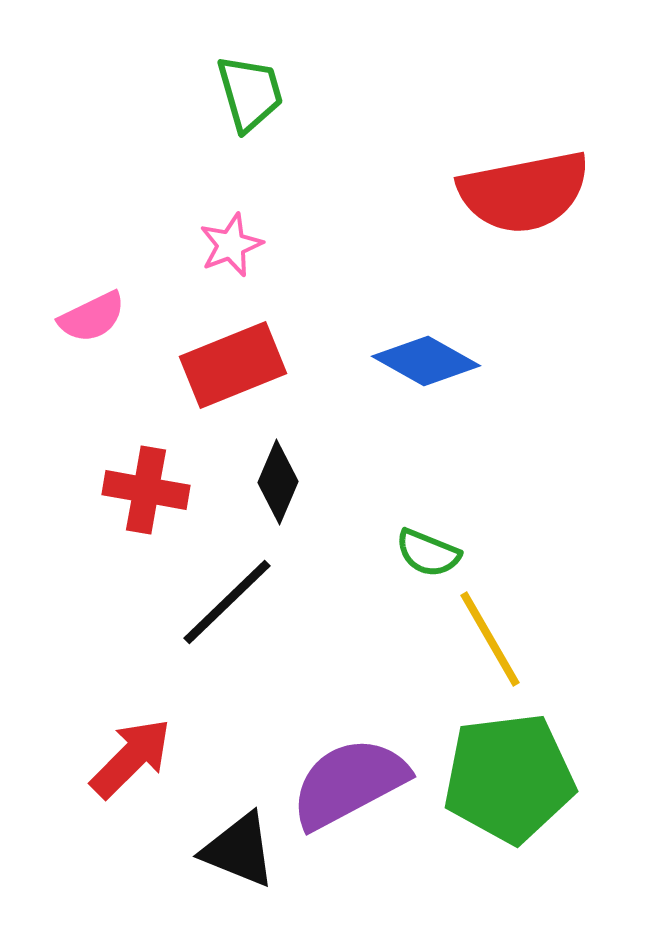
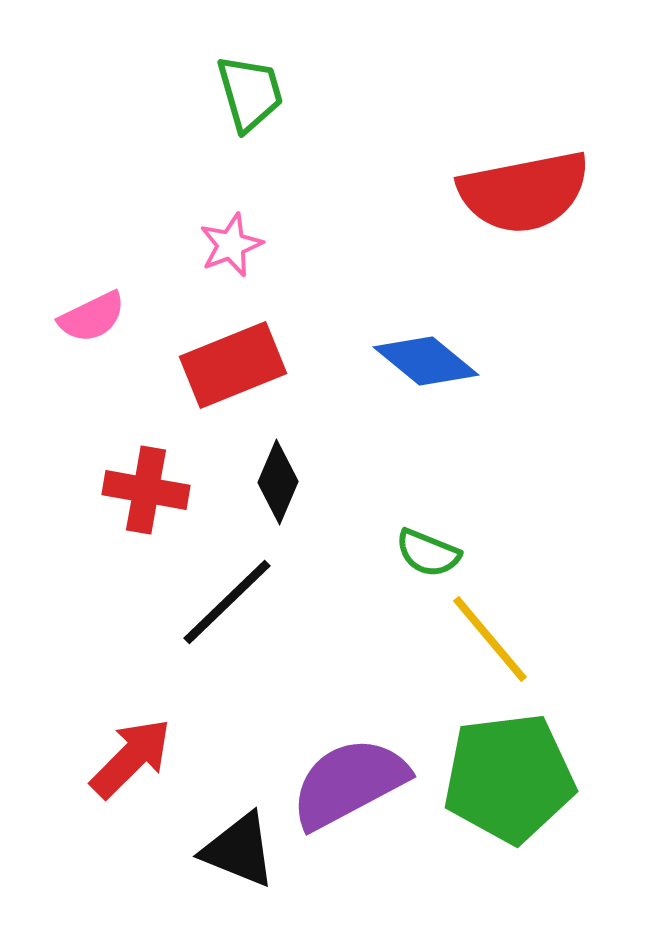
blue diamond: rotated 10 degrees clockwise
yellow line: rotated 10 degrees counterclockwise
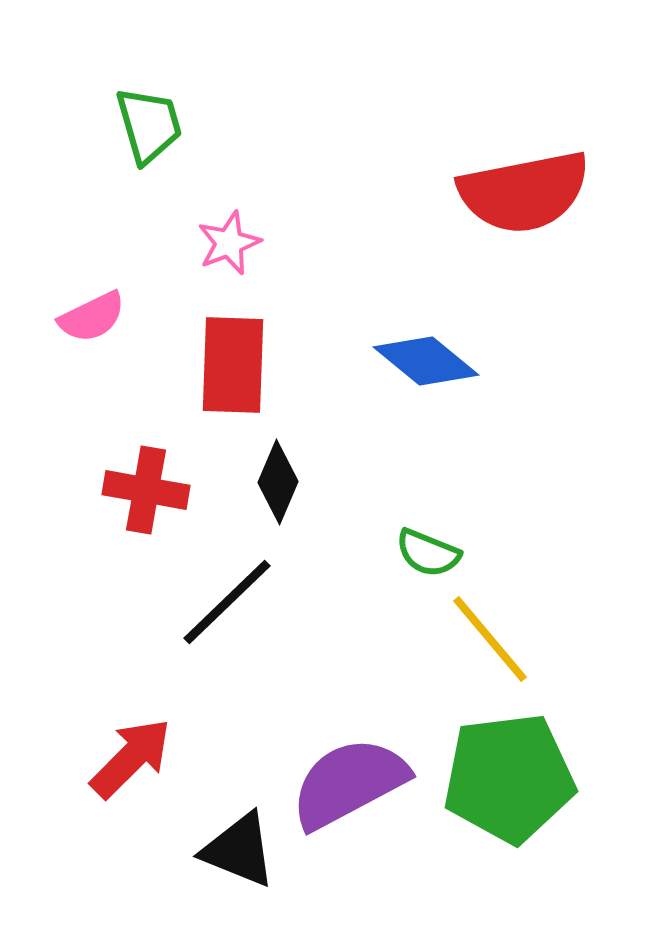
green trapezoid: moved 101 px left, 32 px down
pink star: moved 2 px left, 2 px up
red rectangle: rotated 66 degrees counterclockwise
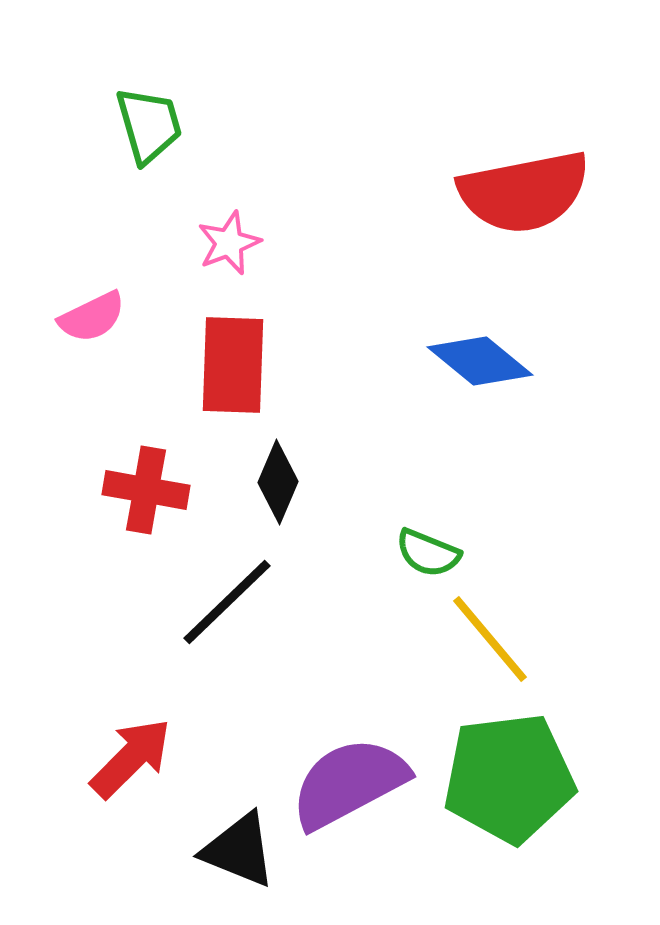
blue diamond: moved 54 px right
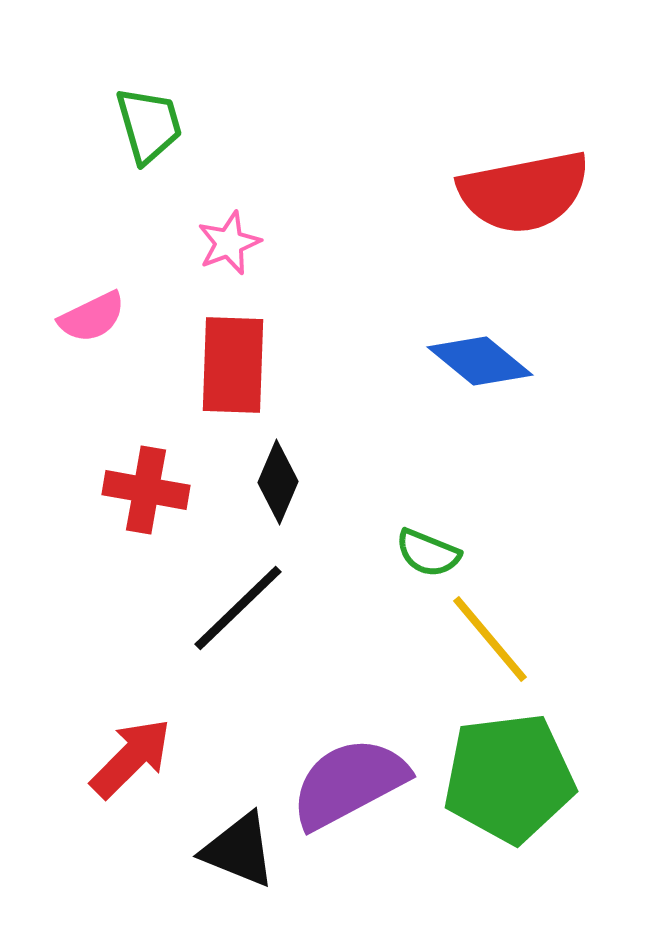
black line: moved 11 px right, 6 px down
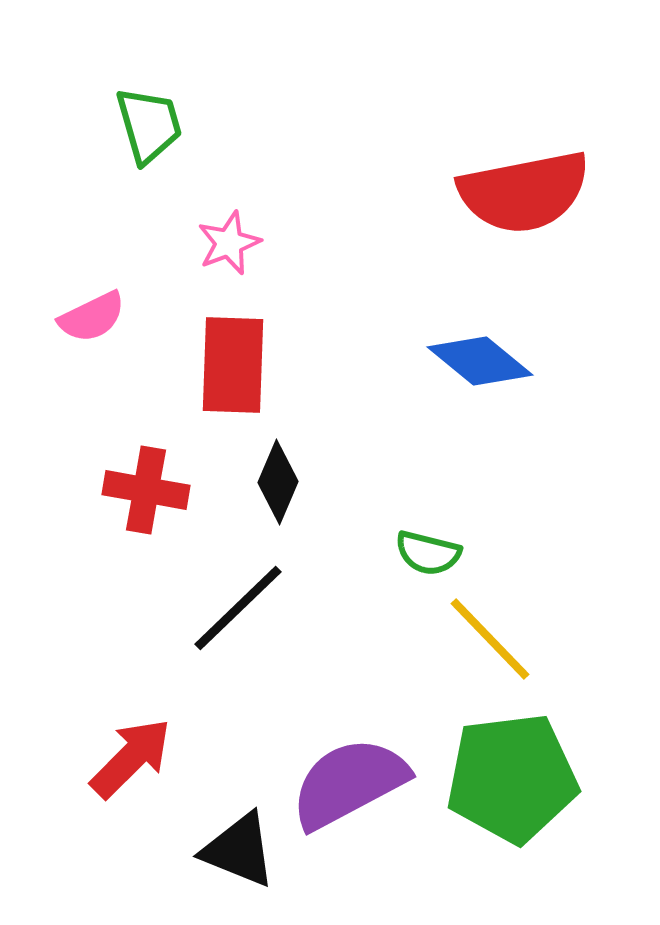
green semicircle: rotated 8 degrees counterclockwise
yellow line: rotated 4 degrees counterclockwise
green pentagon: moved 3 px right
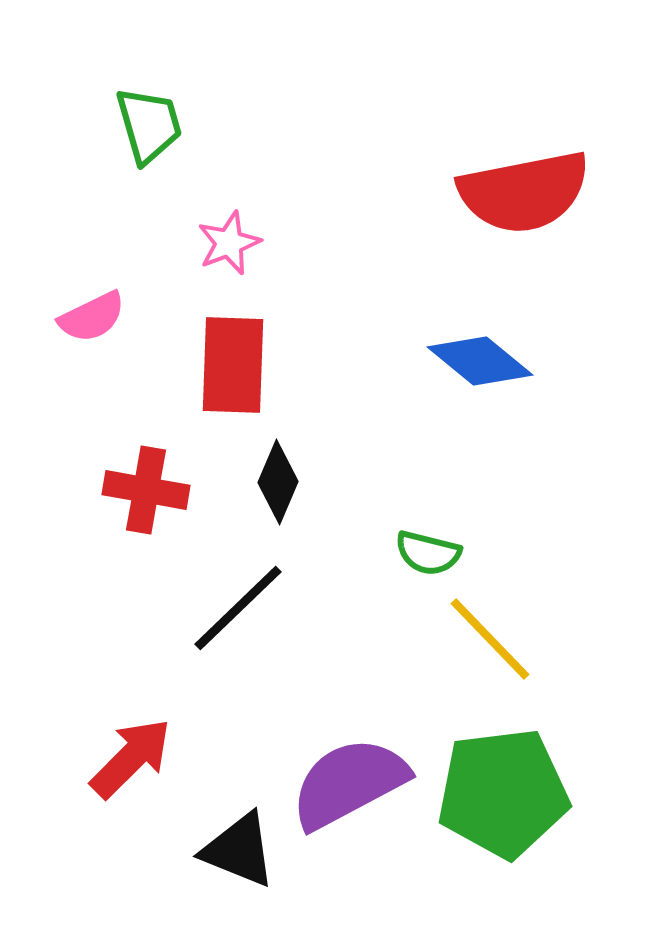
green pentagon: moved 9 px left, 15 px down
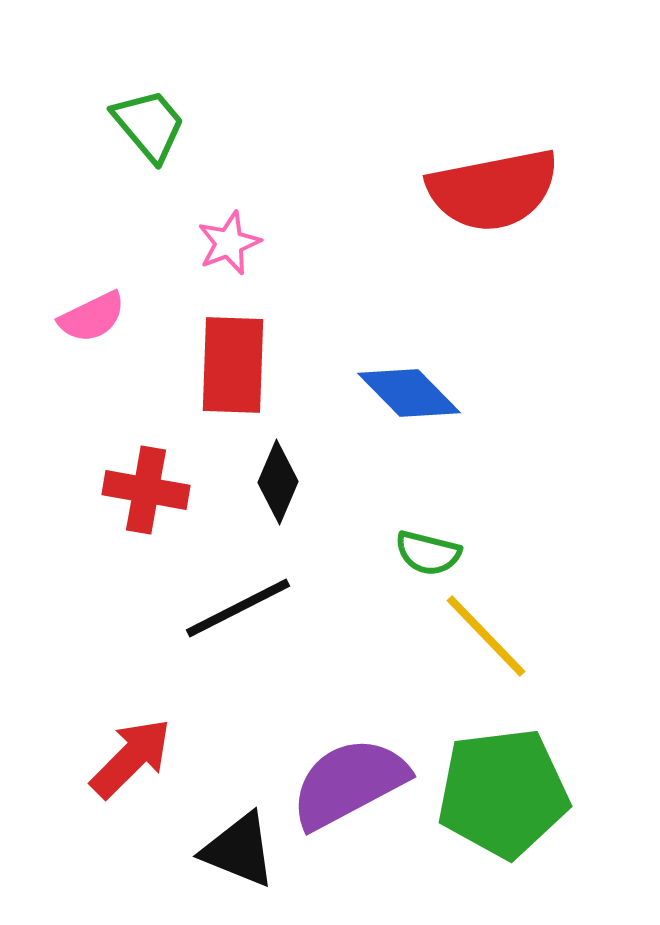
green trapezoid: rotated 24 degrees counterclockwise
red semicircle: moved 31 px left, 2 px up
blue diamond: moved 71 px left, 32 px down; rotated 6 degrees clockwise
black line: rotated 17 degrees clockwise
yellow line: moved 4 px left, 3 px up
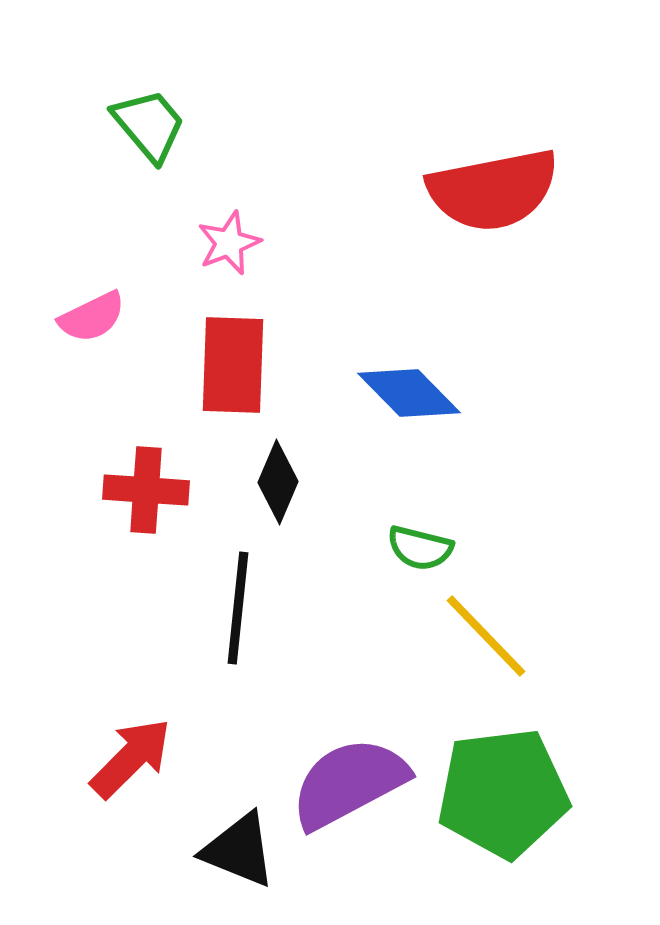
red cross: rotated 6 degrees counterclockwise
green semicircle: moved 8 px left, 5 px up
black line: rotated 57 degrees counterclockwise
